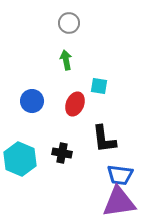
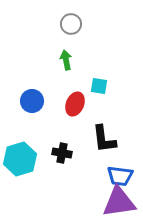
gray circle: moved 2 px right, 1 px down
cyan hexagon: rotated 20 degrees clockwise
blue trapezoid: moved 1 px down
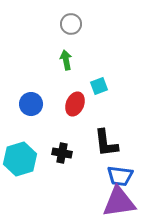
cyan square: rotated 30 degrees counterclockwise
blue circle: moved 1 px left, 3 px down
black L-shape: moved 2 px right, 4 px down
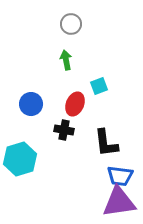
black cross: moved 2 px right, 23 px up
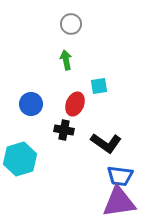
cyan square: rotated 12 degrees clockwise
black L-shape: rotated 48 degrees counterclockwise
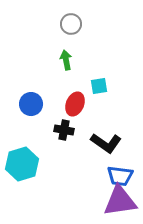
cyan hexagon: moved 2 px right, 5 px down
purple triangle: moved 1 px right, 1 px up
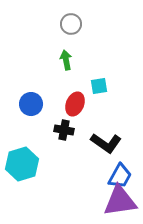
blue trapezoid: rotated 68 degrees counterclockwise
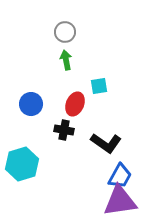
gray circle: moved 6 px left, 8 px down
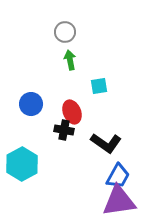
green arrow: moved 4 px right
red ellipse: moved 3 px left, 8 px down; rotated 45 degrees counterclockwise
cyan hexagon: rotated 12 degrees counterclockwise
blue trapezoid: moved 2 px left
purple triangle: moved 1 px left
